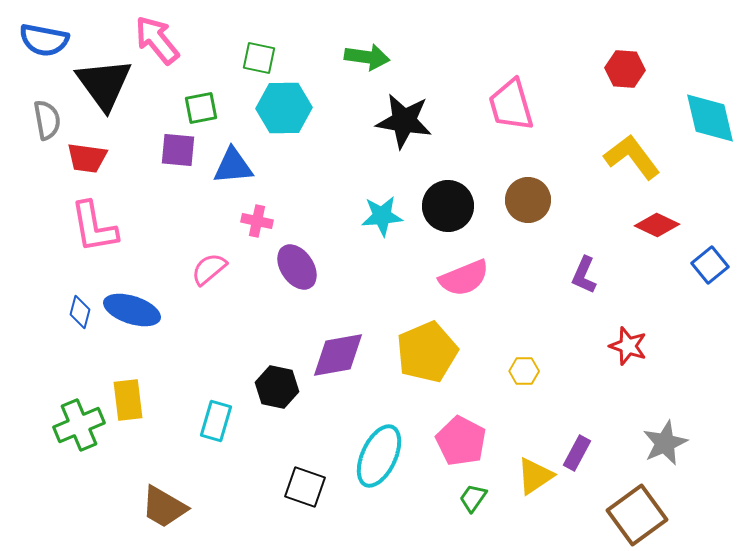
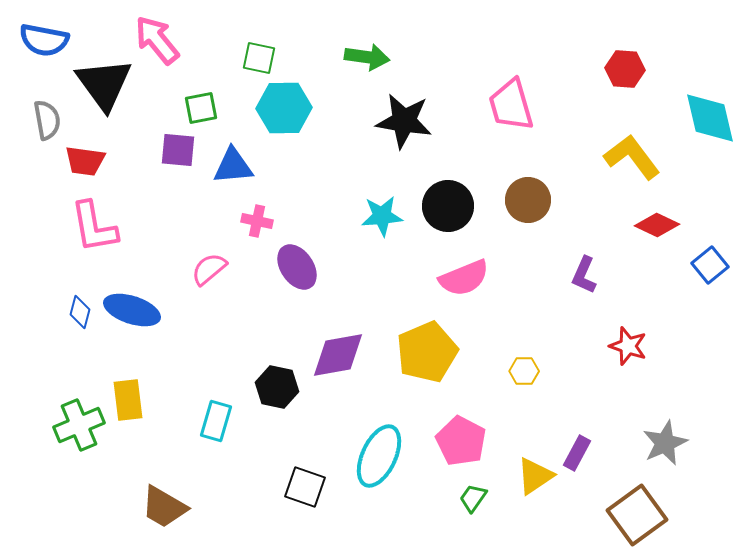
red trapezoid at (87, 158): moved 2 px left, 3 px down
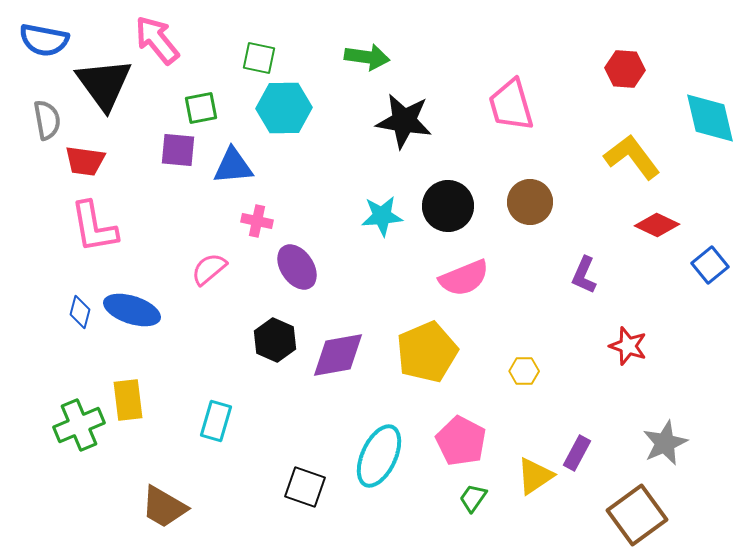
brown circle at (528, 200): moved 2 px right, 2 px down
black hexagon at (277, 387): moved 2 px left, 47 px up; rotated 12 degrees clockwise
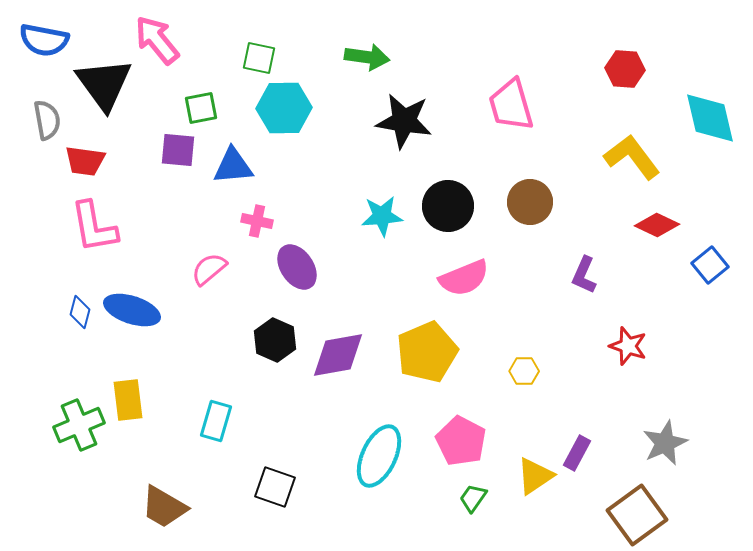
black square at (305, 487): moved 30 px left
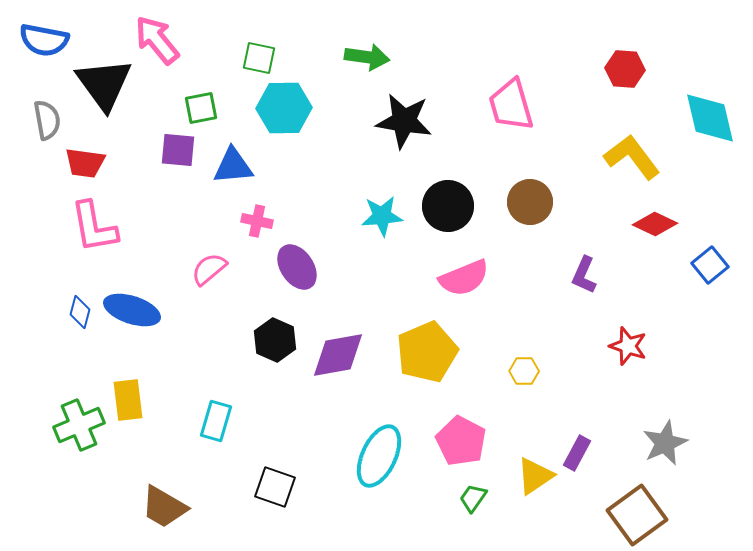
red trapezoid at (85, 161): moved 2 px down
red diamond at (657, 225): moved 2 px left, 1 px up
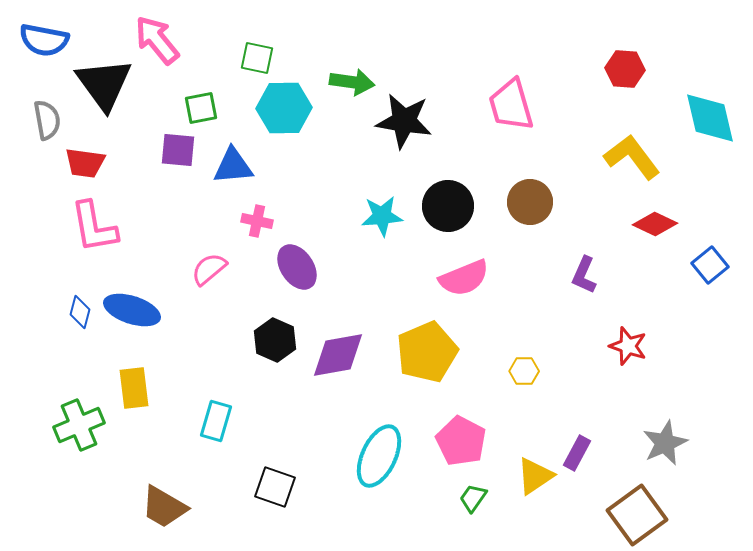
green arrow at (367, 57): moved 15 px left, 25 px down
green square at (259, 58): moved 2 px left
yellow rectangle at (128, 400): moved 6 px right, 12 px up
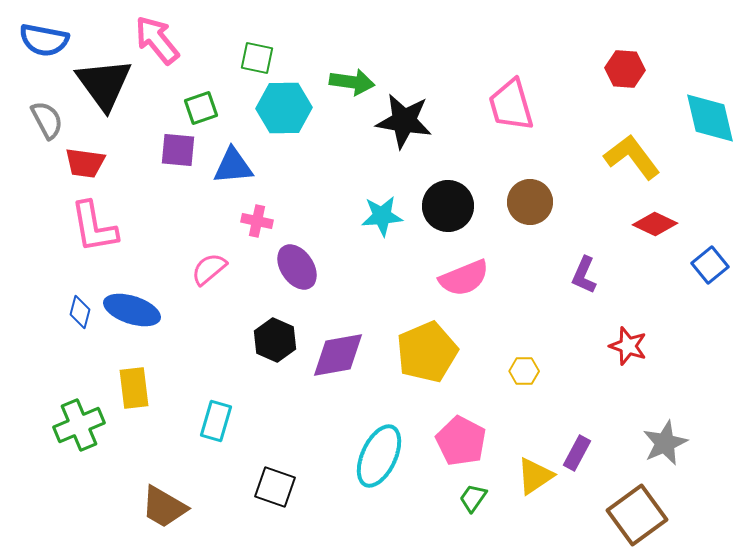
green square at (201, 108): rotated 8 degrees counterclockwise
gray semicircle at (47, 120): rotated 18 degrees counterclockwise
